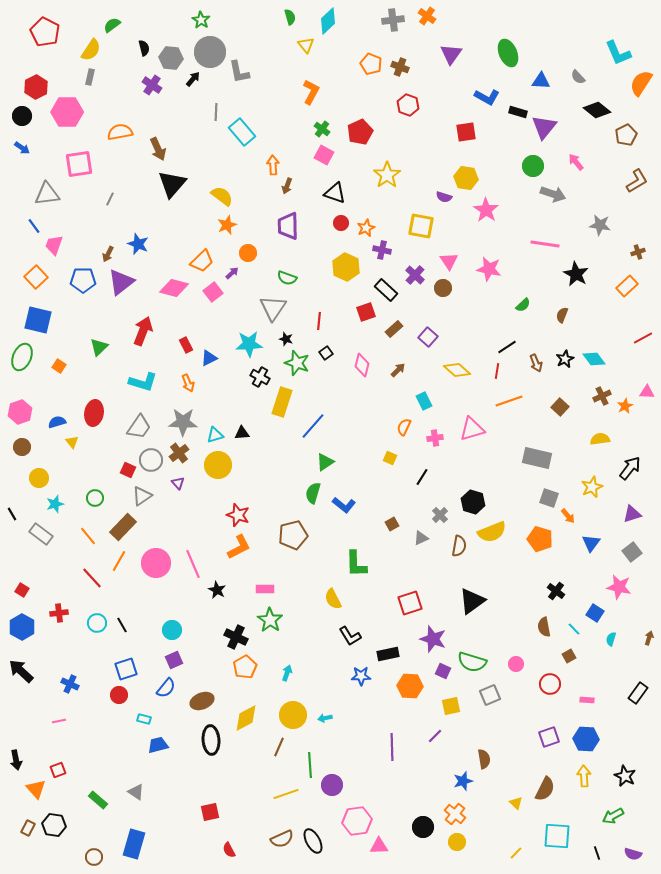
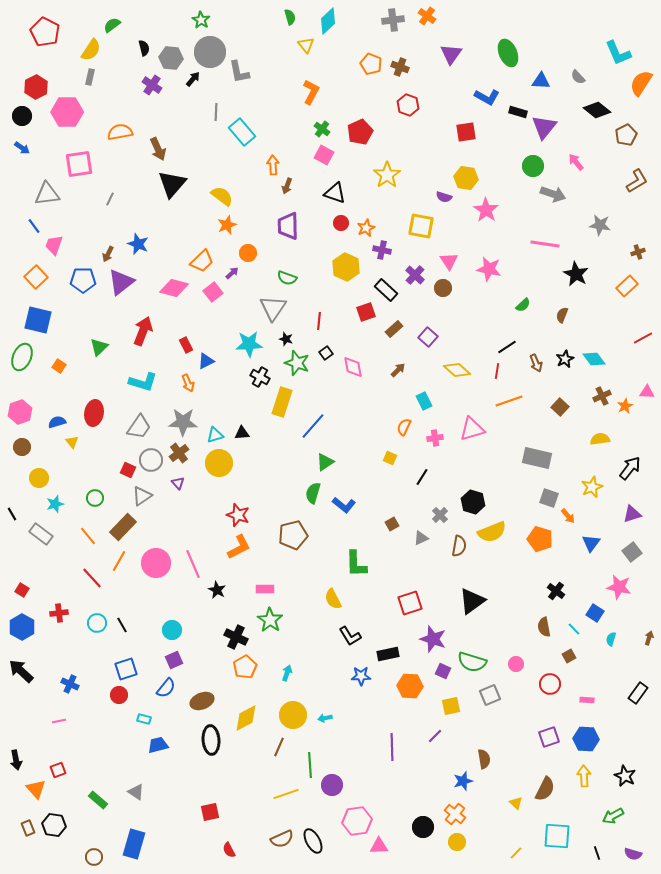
blue triangle at (209, 358): moved 3 px left, 3 px down
pink diamond at (362, 365): moved 9 px left, 2 px down; rotated 25 degrees counterclockwise
yellow circle at (218, 465): moved 1 px right, 2 px up
brown rectangle at (28, 828): rotated 49 degrees counterclockwise
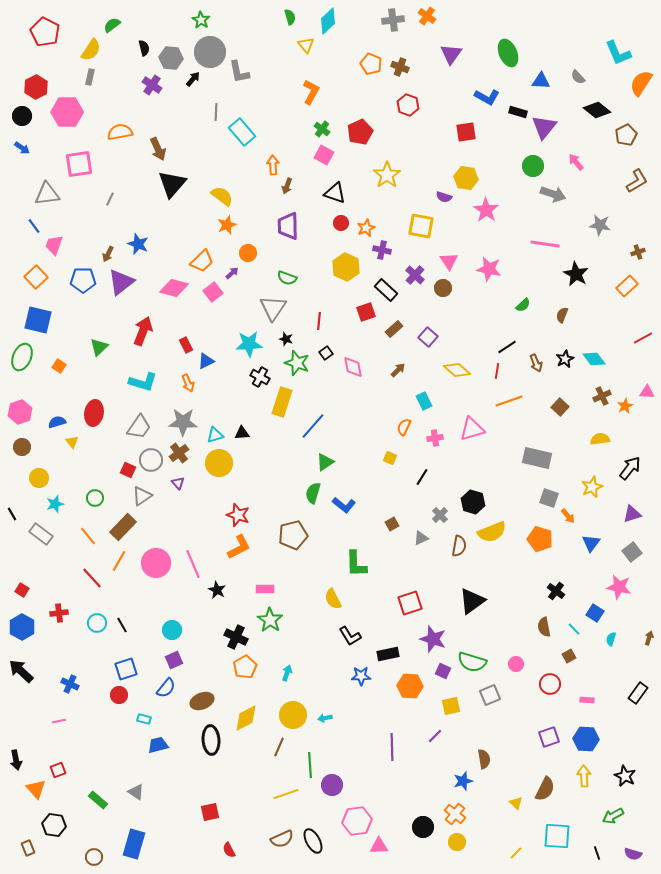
brown rectangle at (28, 828): moved 20 px down
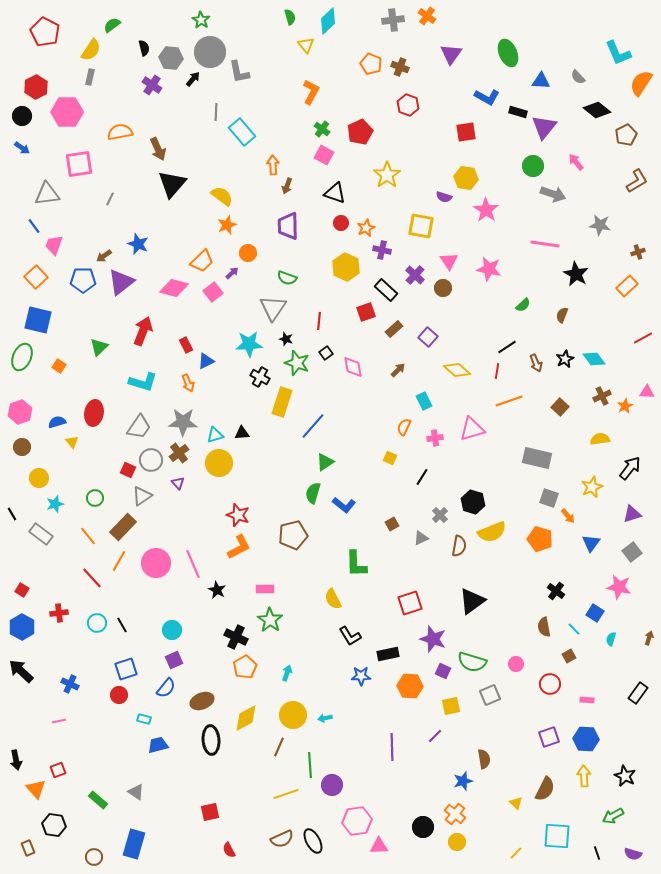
brown arrow at (108, 254): moved 4 px left, 2 px down; rotated 28 degrees clockwise
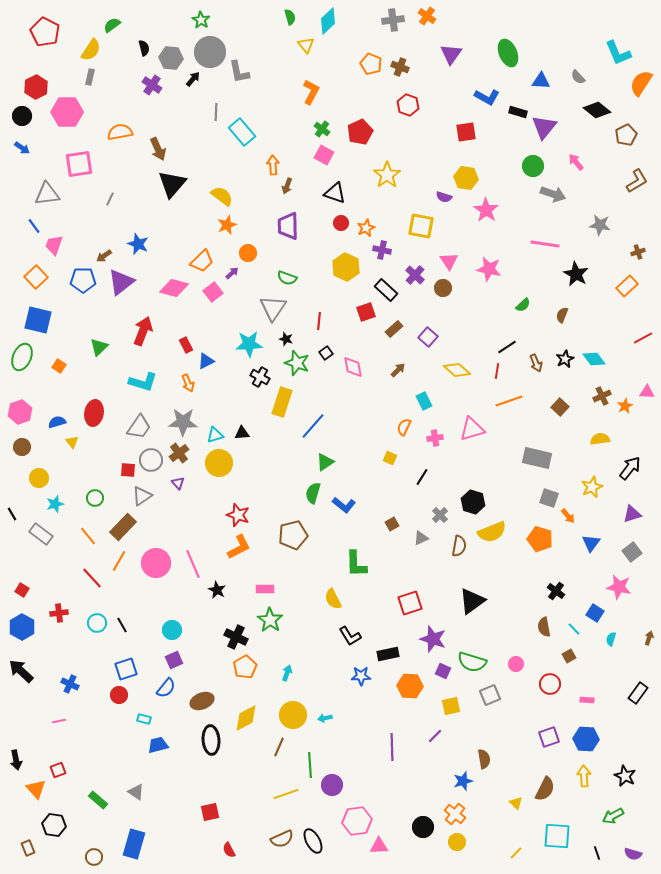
red square at (128, 470): rotated 21 degrees counterclockwise
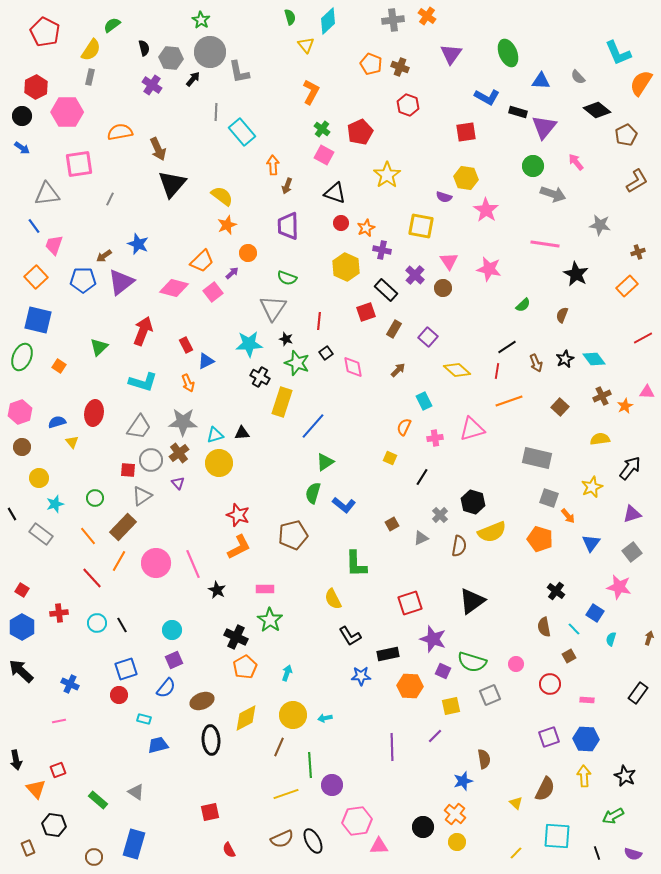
brown rectangle at (394, 329): rotated 18 degrees counterclockwise
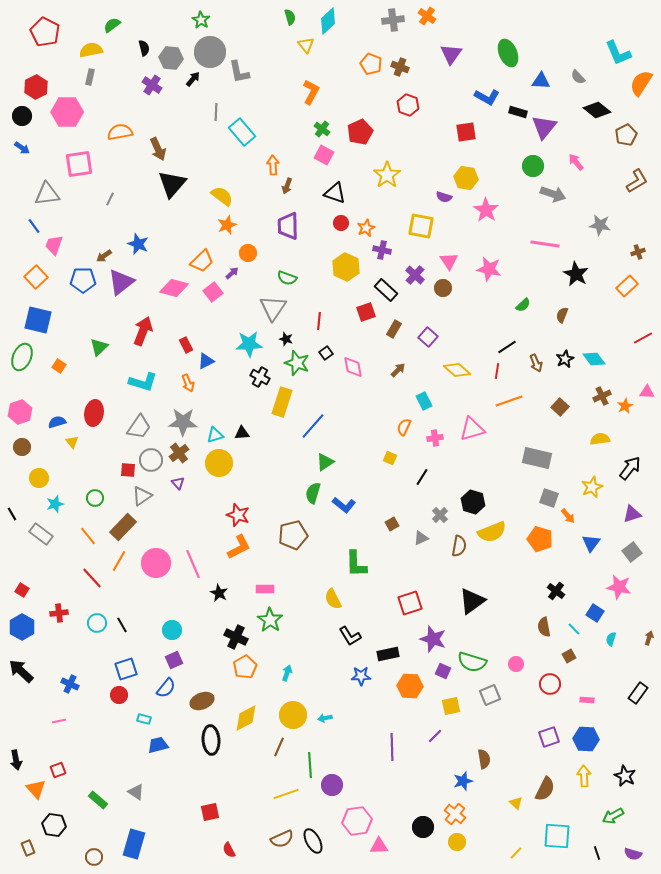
yellow semicircle at (91, 50): rotated 135 degrees counterclockwise
black star at (217, 590): moved 2 px right, 3 px down
